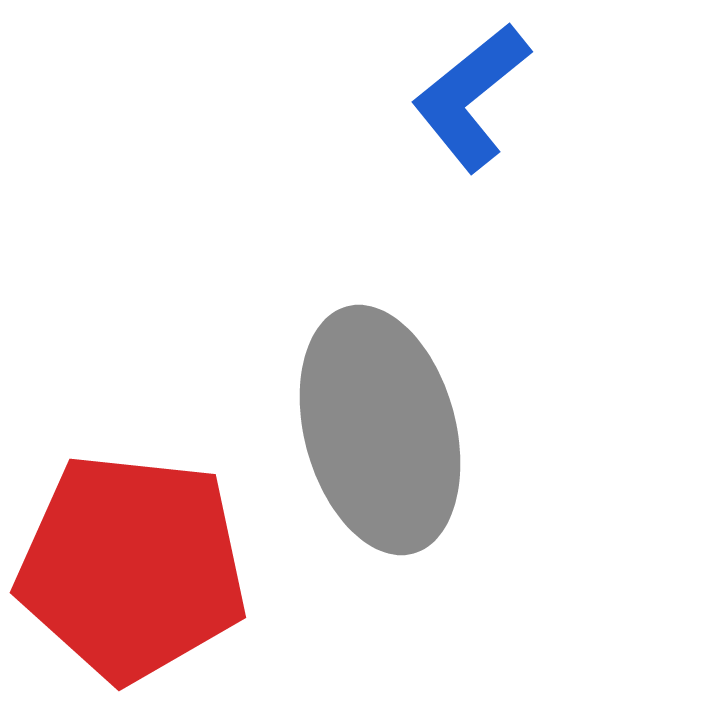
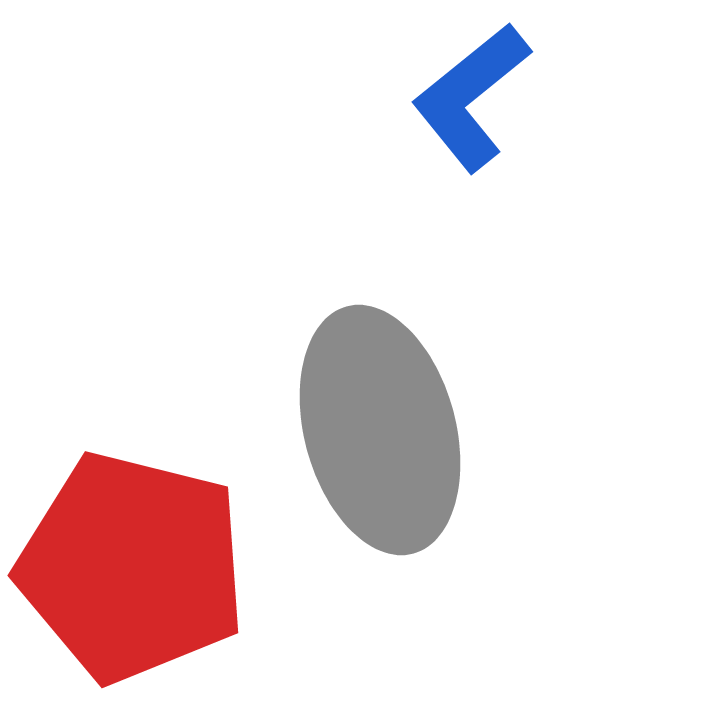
red pentagon: rotated 8 degrees clockwise
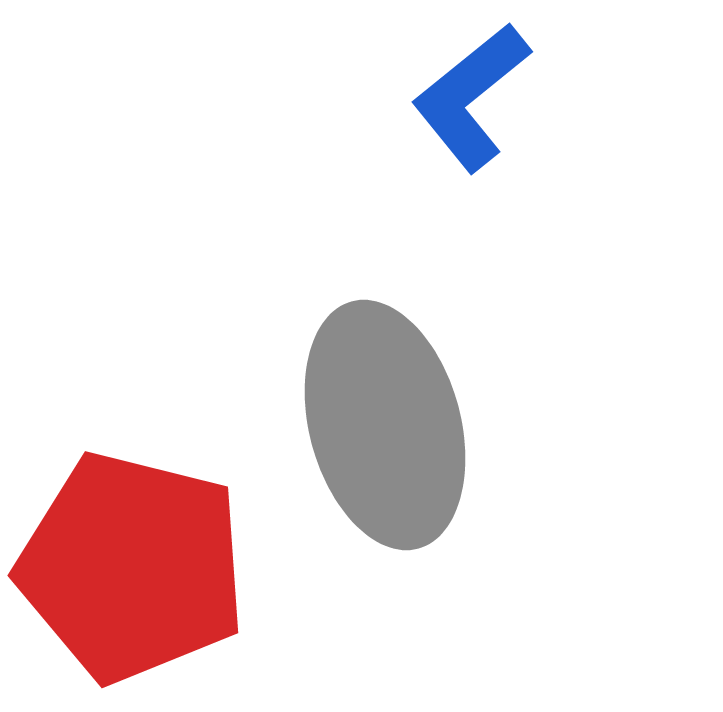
gray ellipse: moved 5 px right, 5 px up
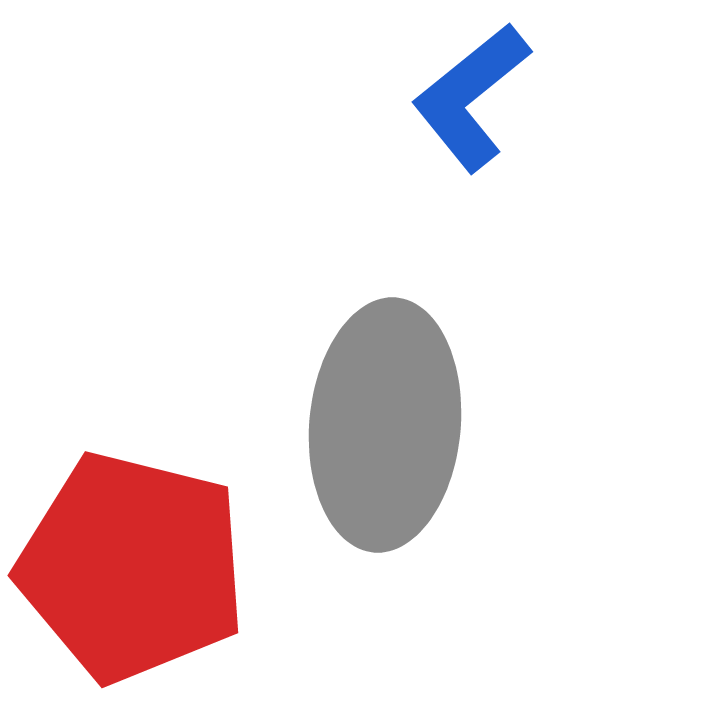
gray ellipse: rotated 20 degrees clockwise
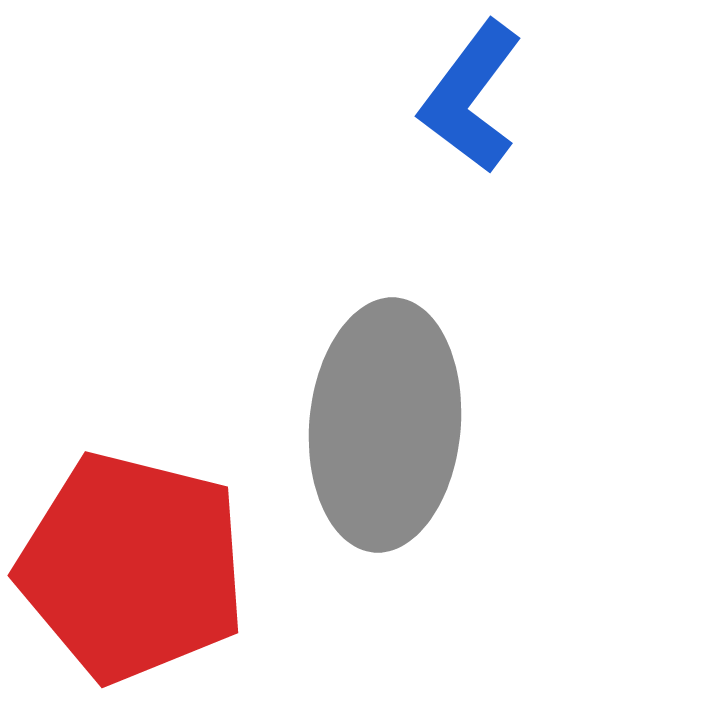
blue L-shape: rotated 14 degrees counterclockwise
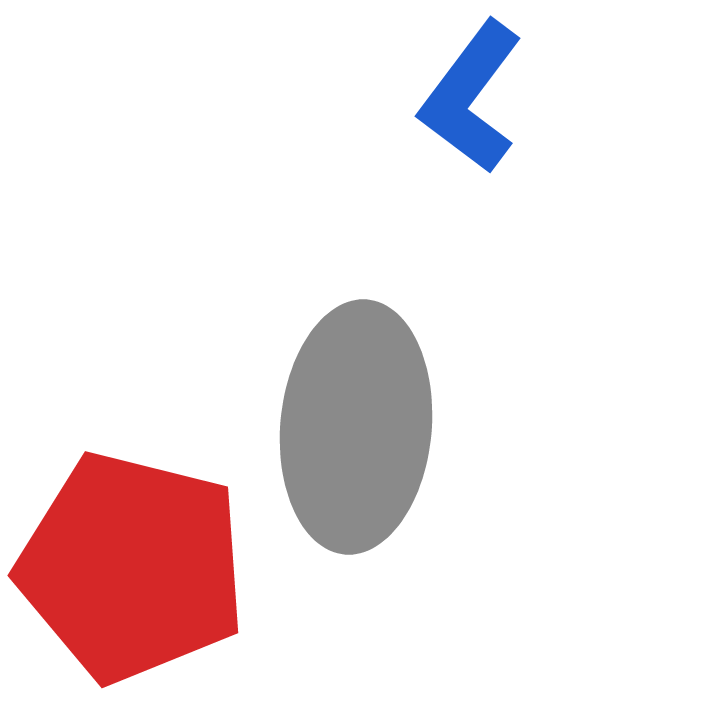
gray ellipse: moved 29 px left, 2 px down
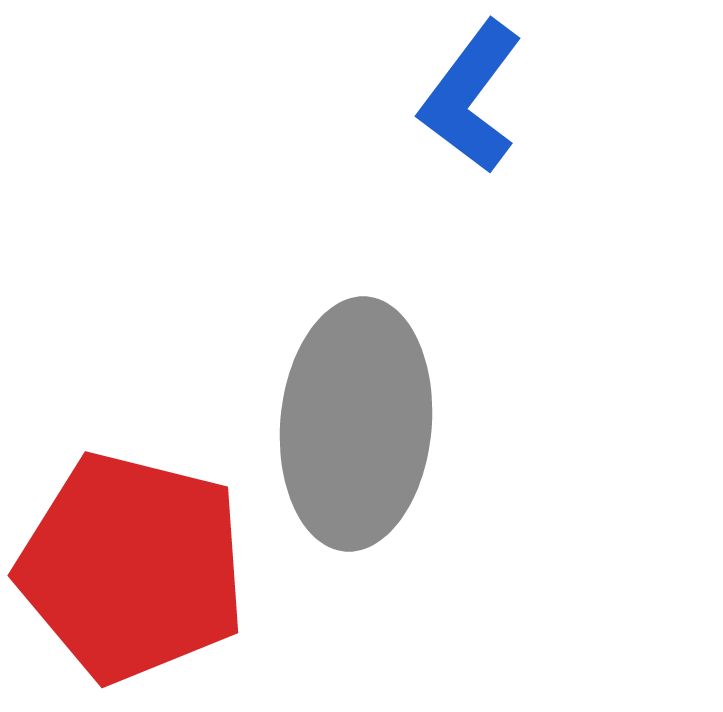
gray ellipse: moved 3 px up
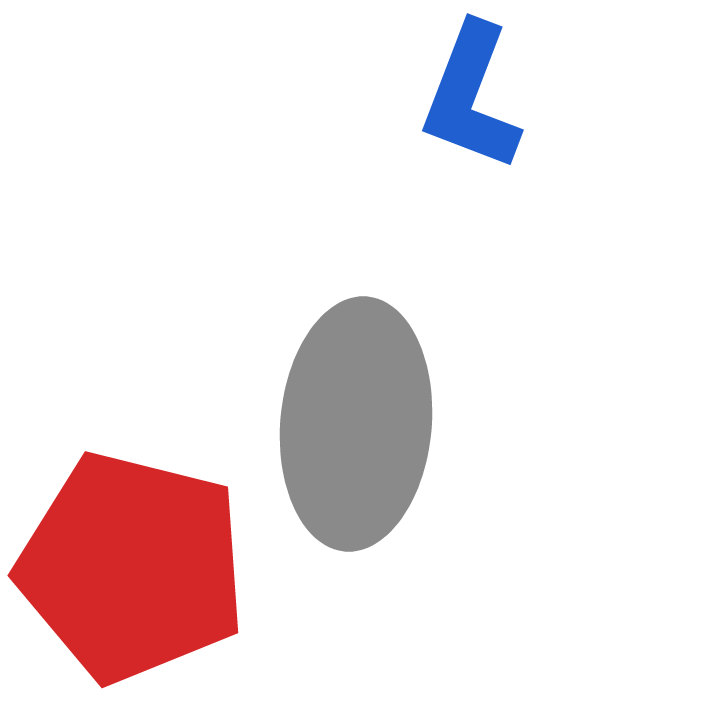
blue L-shape: rotated 16 degrees counterclockwise
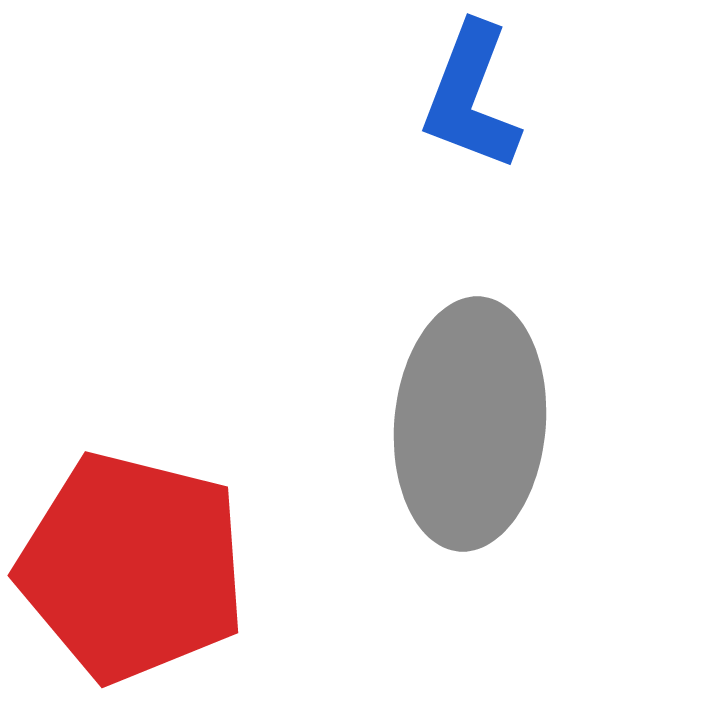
gray ellipse: moved 114 px right
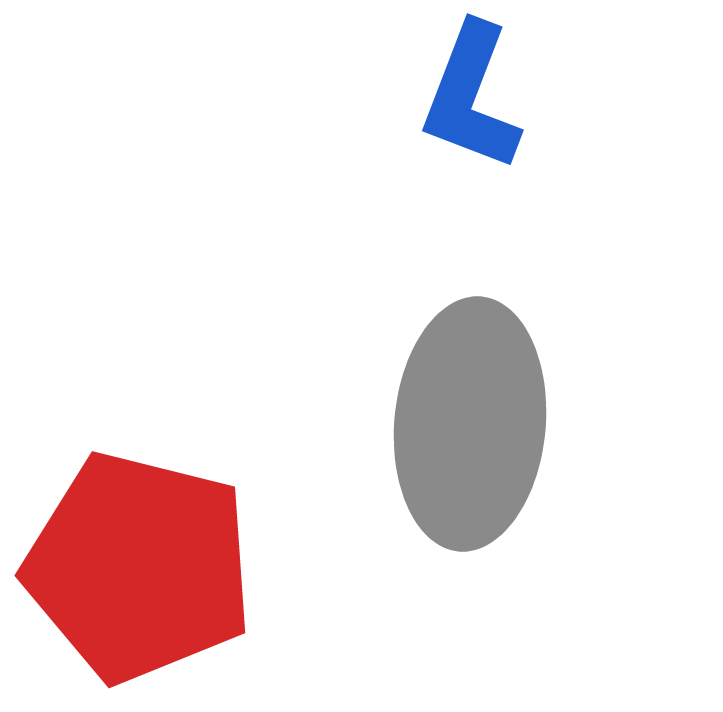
red pentagon: moved 7 px right
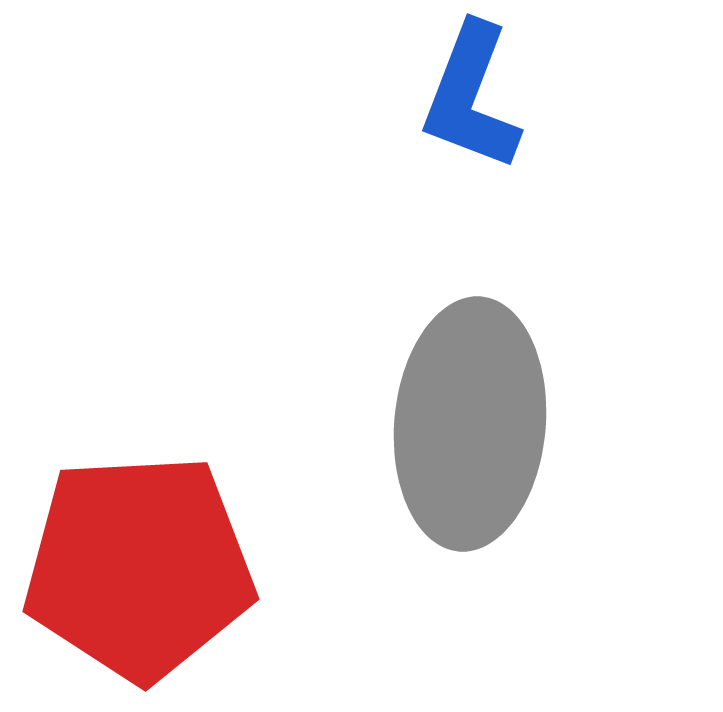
red pentagon: rotated 17 degrees counterclockwise
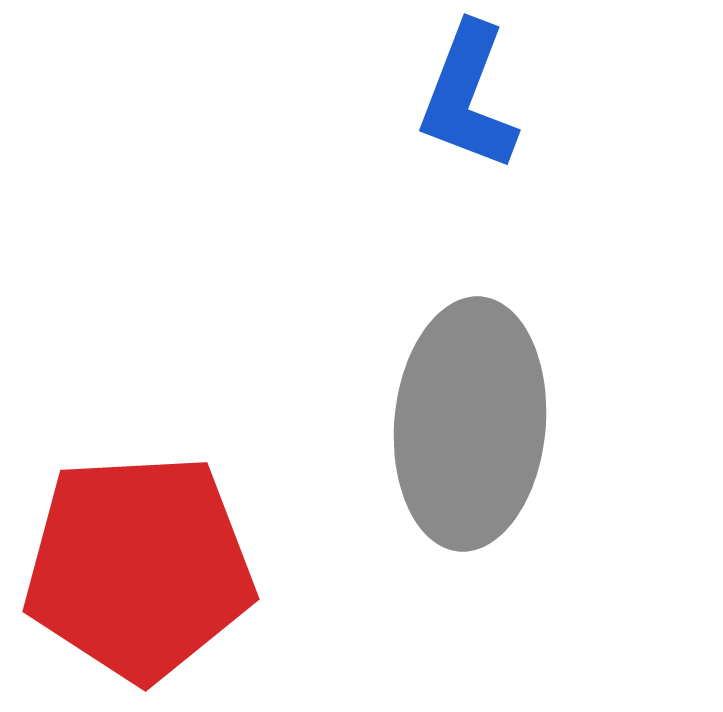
blue L-shape: moved 3 px left
